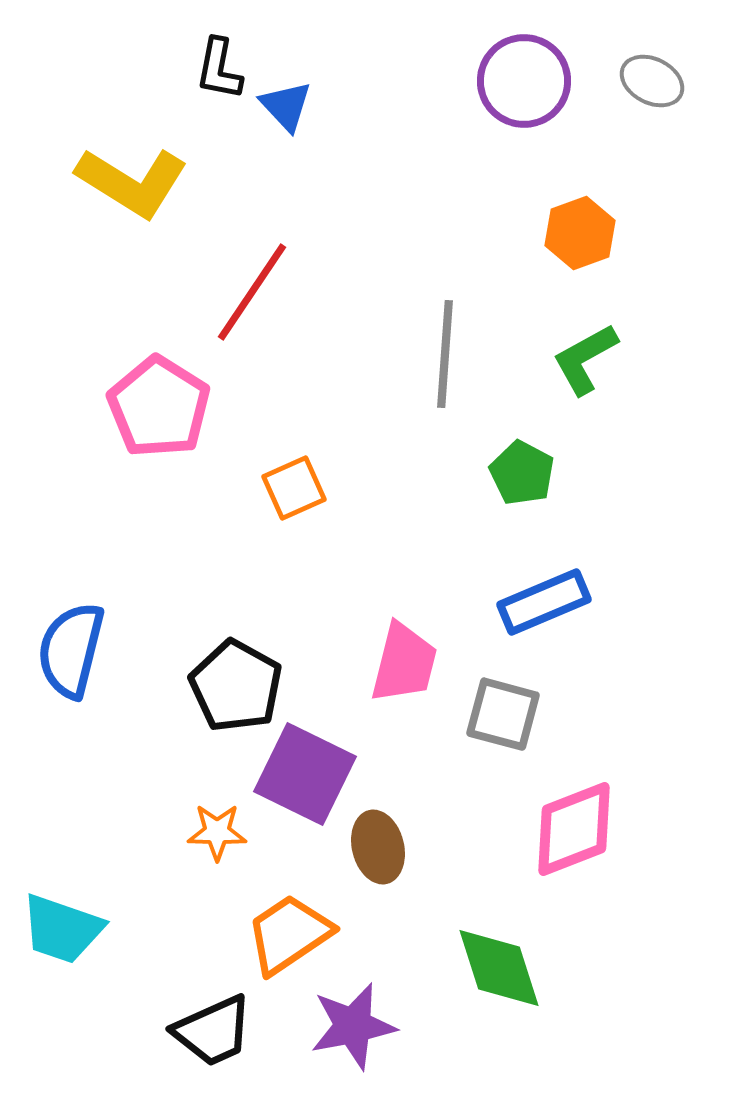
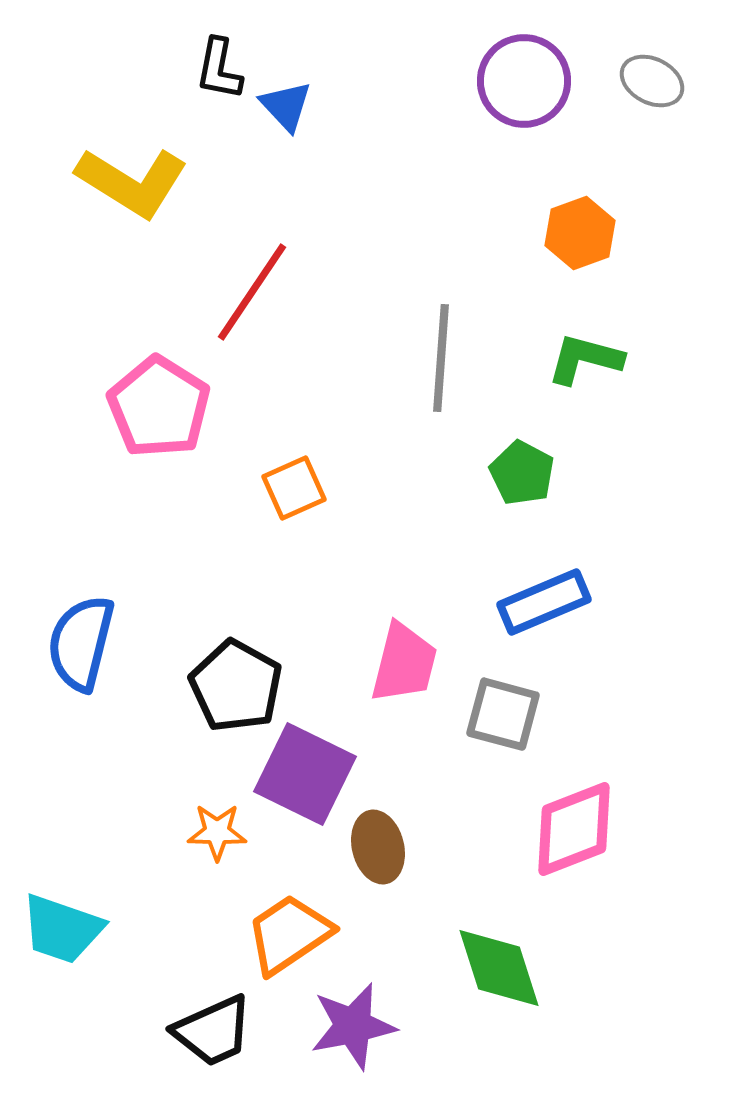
gray line: moved 4 px left, 4 px down
green L-shape: rotated 44 degrees clockwise
blue semicircle: moved 10 px right, 7 px up
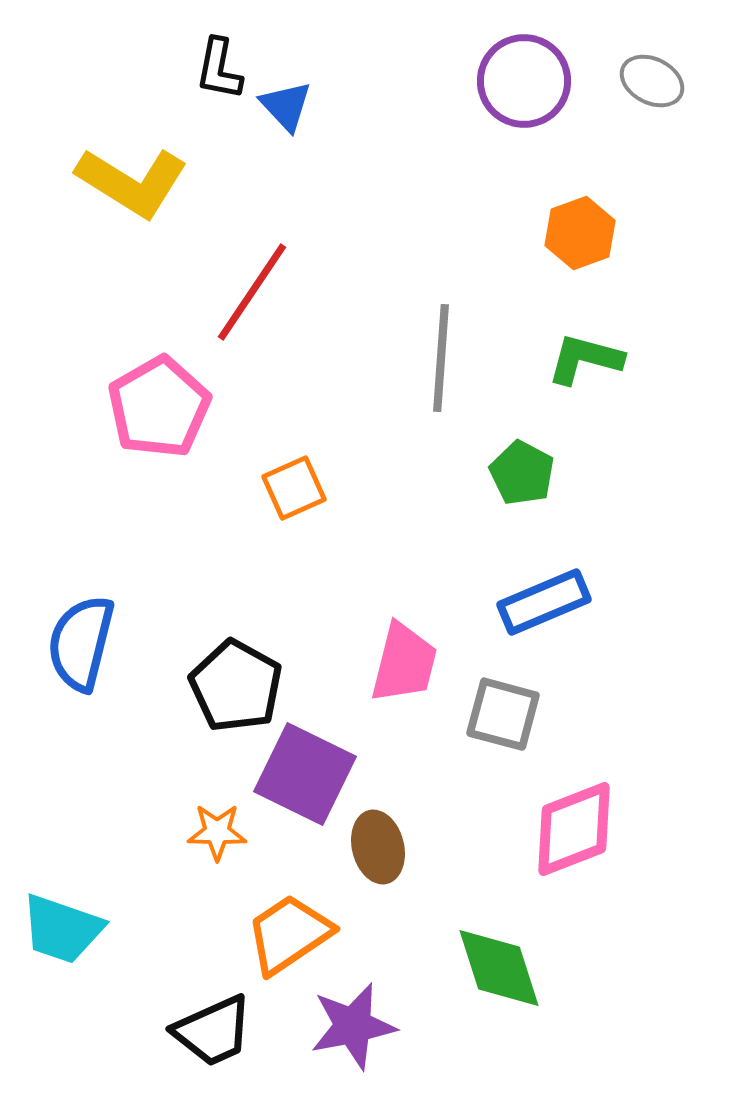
pink pentagon: rotated 10 degrees clockwise
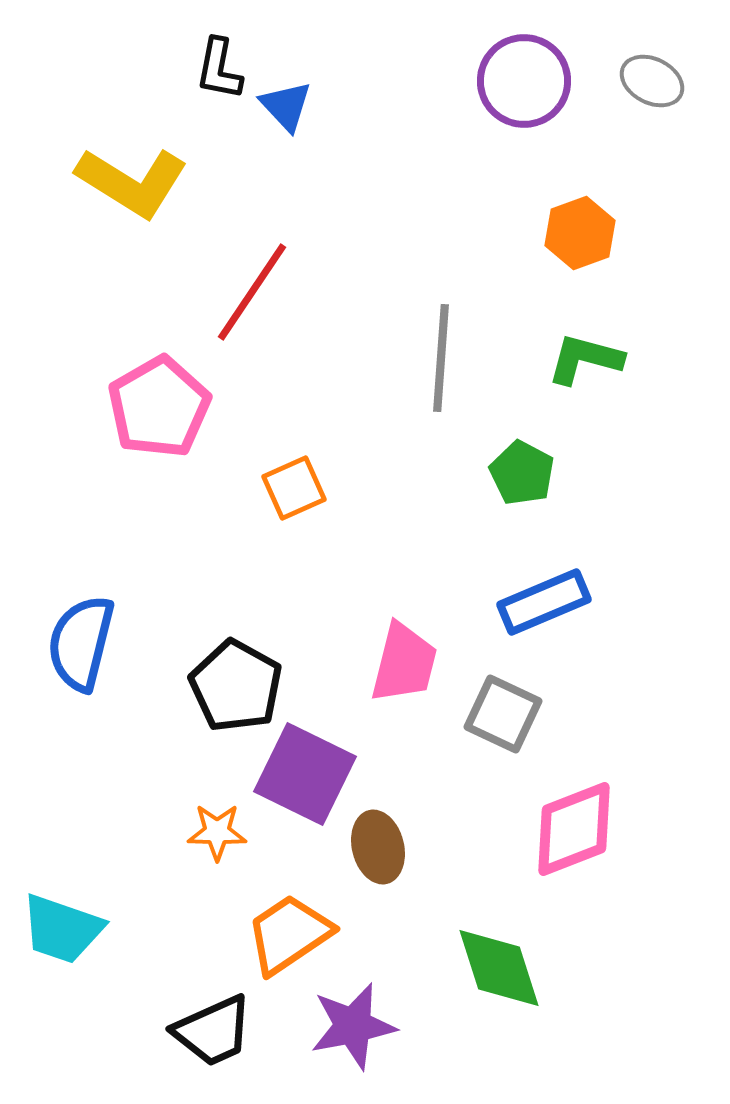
gray square: rotated 10 degrees clockwise
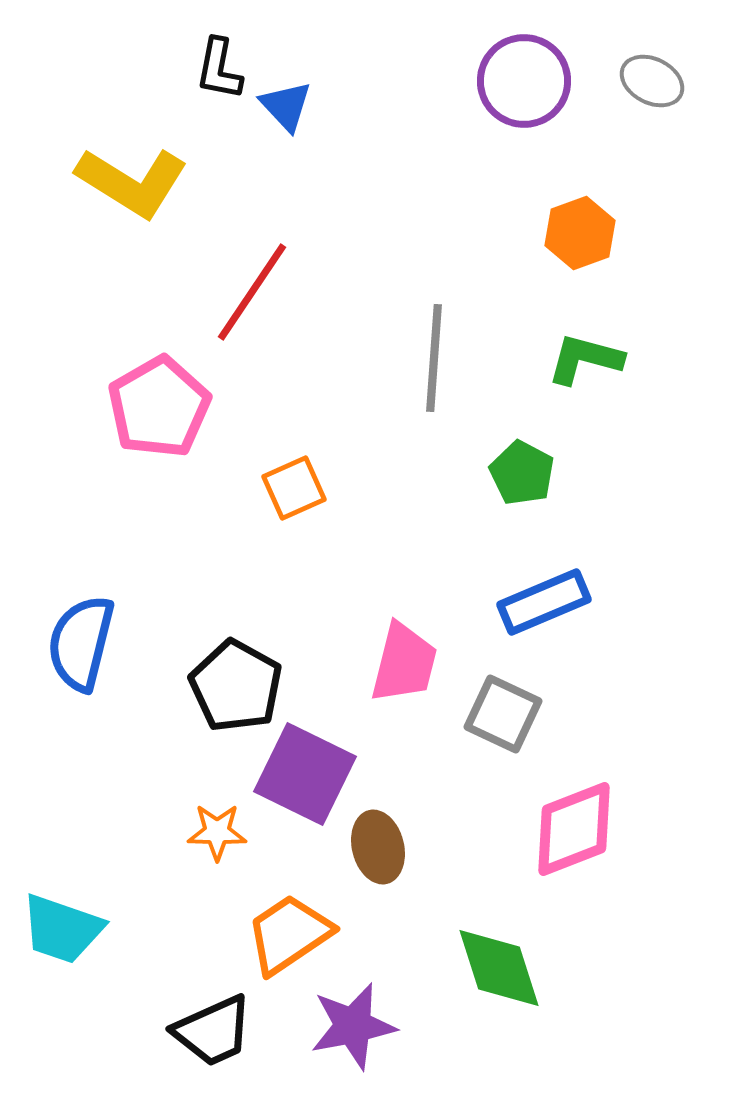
gray line: moved 7 px left
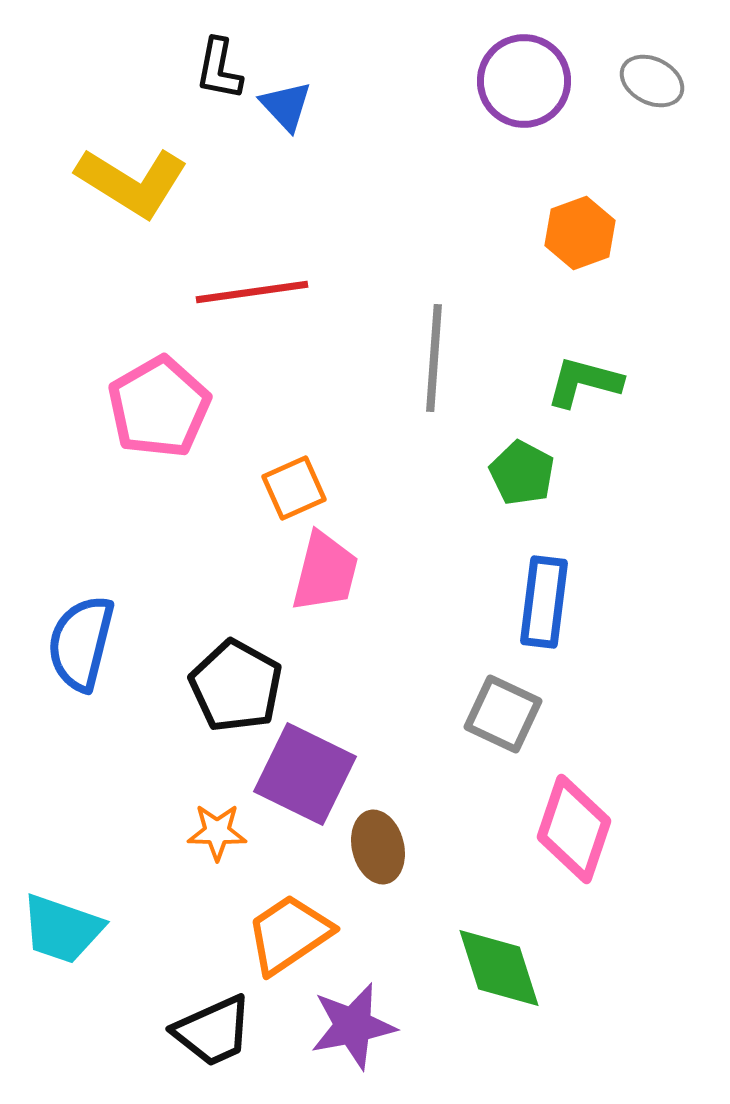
red line: rotated 48 degrees clockwise
green L-shape: moved 1 px left, 23 px down
blue rectangle: rotated 60 degrees counterclockwise
pink trapezoid: moved 79 px left, 91 px up
pink diamond: rotated 50 degrees counterclockwise
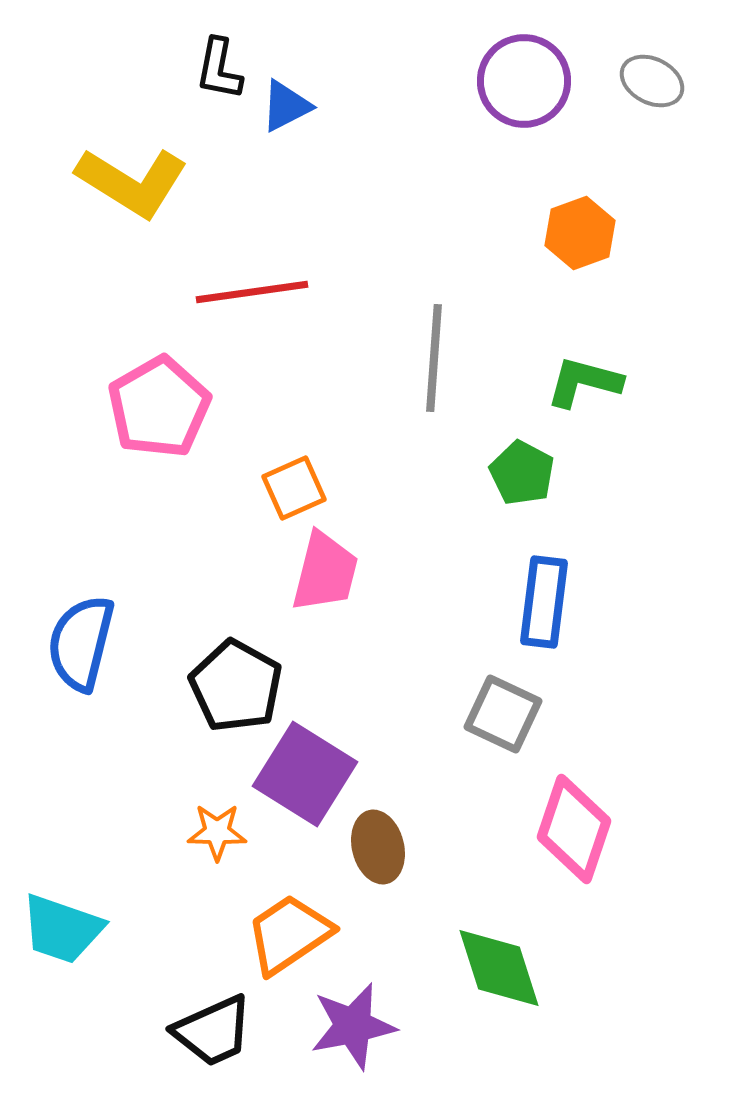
blue triangle: rotated 46 degrees clockwise
purple square: rotated 6 degrees clockwise
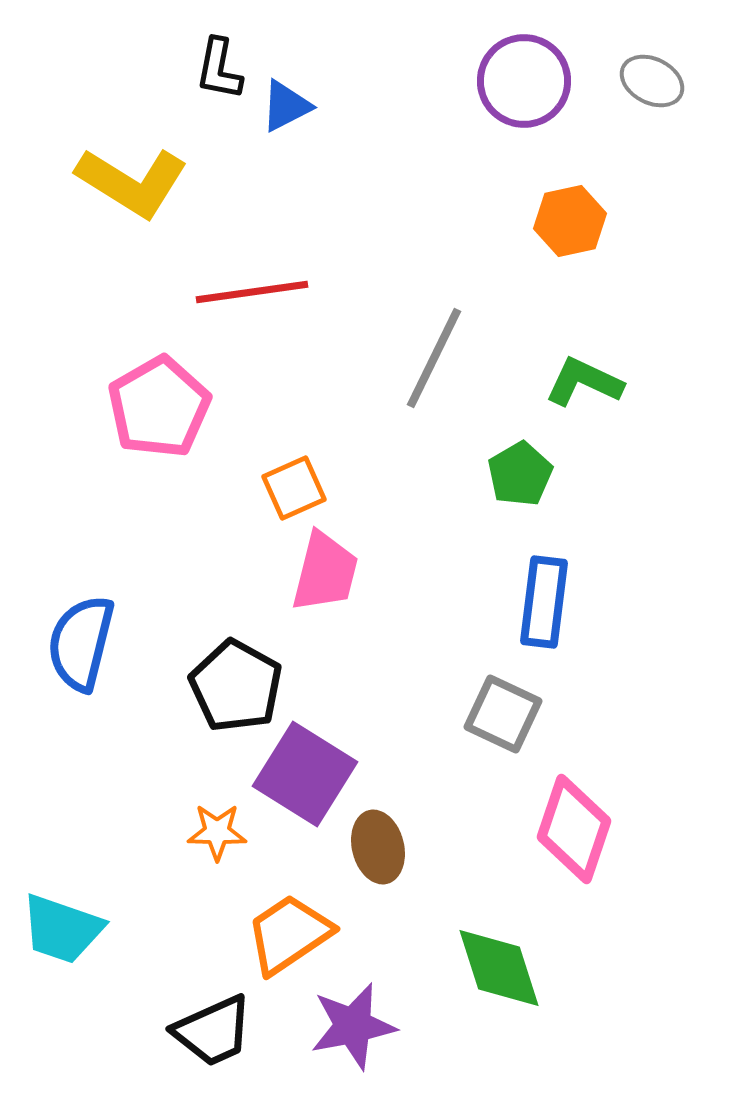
orange hexagon: moved 10 px left, 12 px up; rotated 8 degrees clockwise
gray line: rotated 22 degrees clockwise
green L-shape: rotated 10 degrees clockwise
green pentagon: moved 2 px left, 1 px down; rotated 14 degrees clockwise
